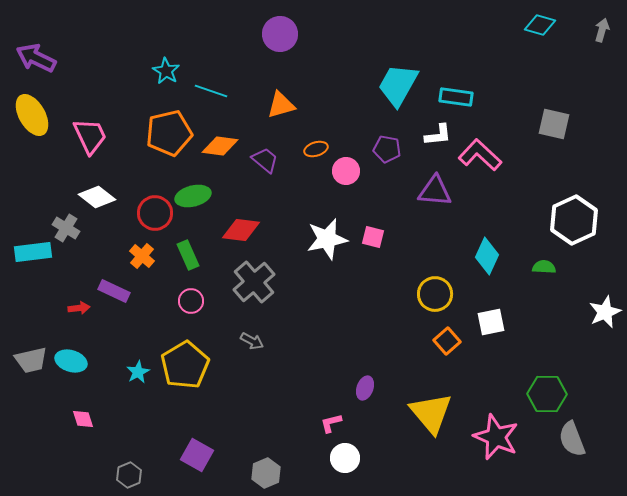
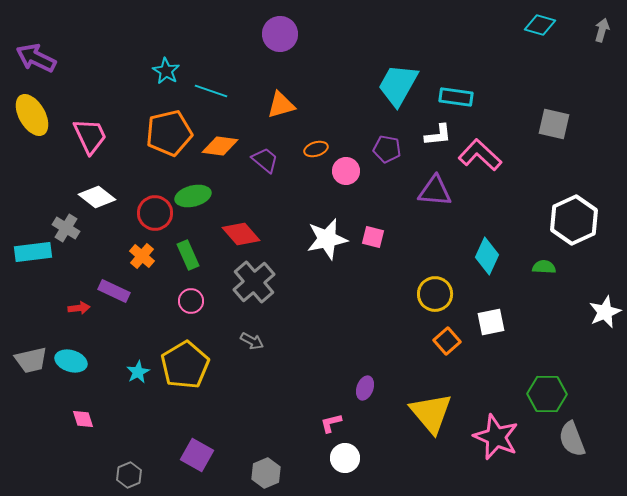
red diamond at (241, 230): moved 4 px down; rotated 42 degrees clockwise
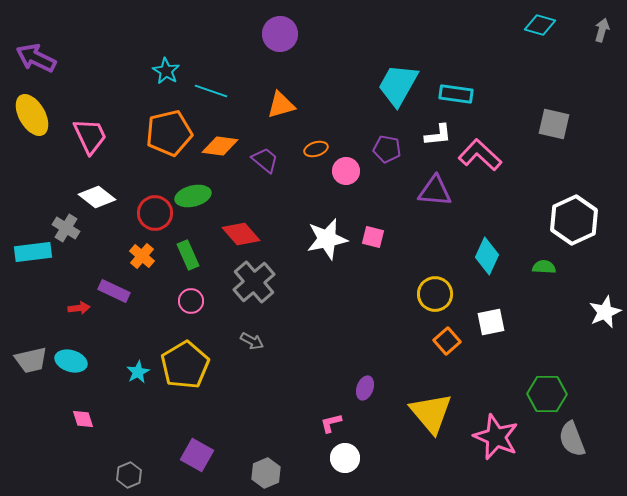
cyan rectangle at (456, 97): moved 3 px up
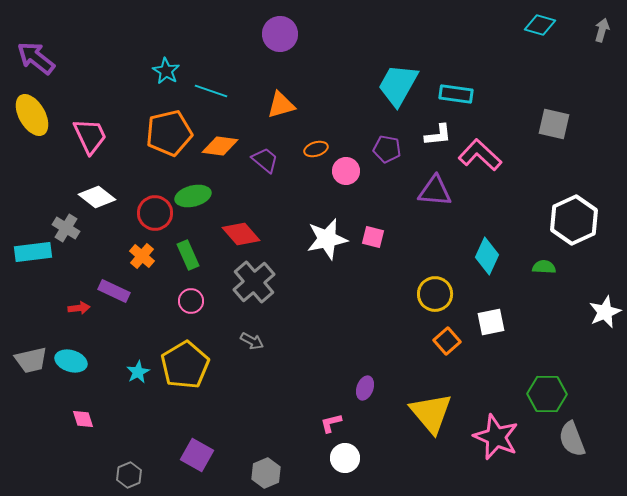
purple arrow at (36, 58): rotated 12 degrees clockwise
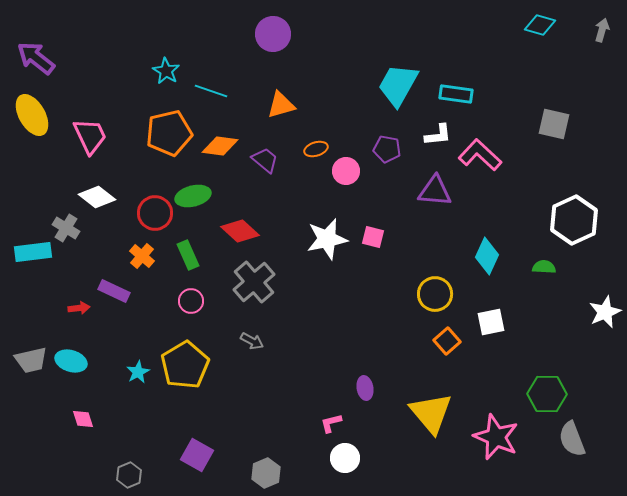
purple circle at (280, 34): moved 7 px left
red diamond at (241, 234): moved 1 px left, 3 px up; rotated 6 degrees counterclockwise
purple ellipse at (365, 388): rotated 30 degrees counterclockwise
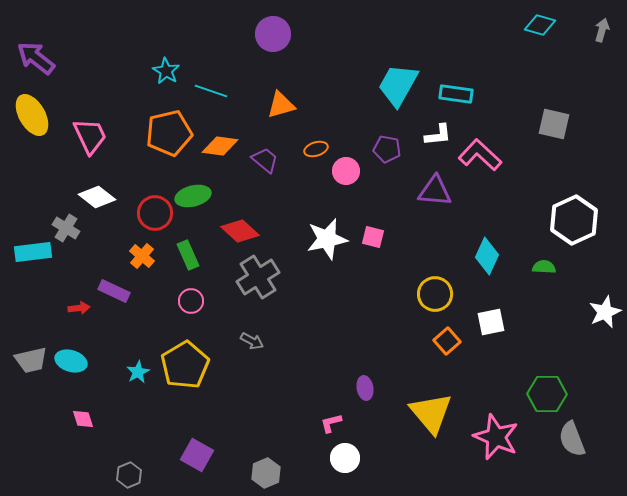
gray cross at (254, 282): moved 4 px right, 5 px up; rotated 9 degrees clockwise
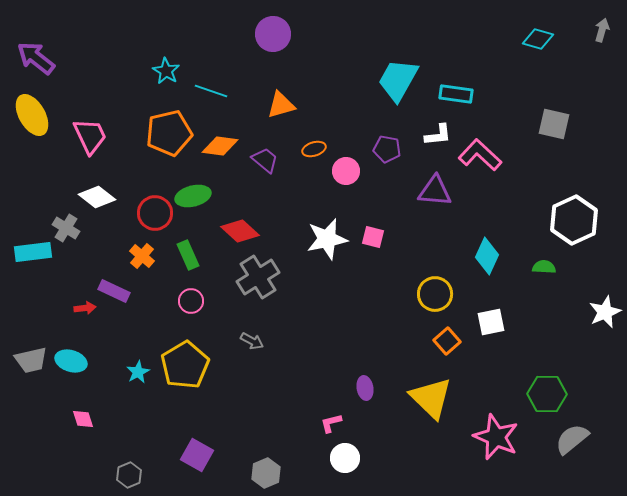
cyan diamond at (540, 25): moved 2 px left, 14 px down
cyan trapezoid at (398, 85): moved 5 px up
orange ellipse at (316, 149): moved 2 px left
red arrow at (79, 308): moved 6 px right
yellow triangle at (431, 413): moved 15 px up; rotated 6 degrees counterclockwise
gray semicircle at (572, 439): rotated 72 degrees clockwise
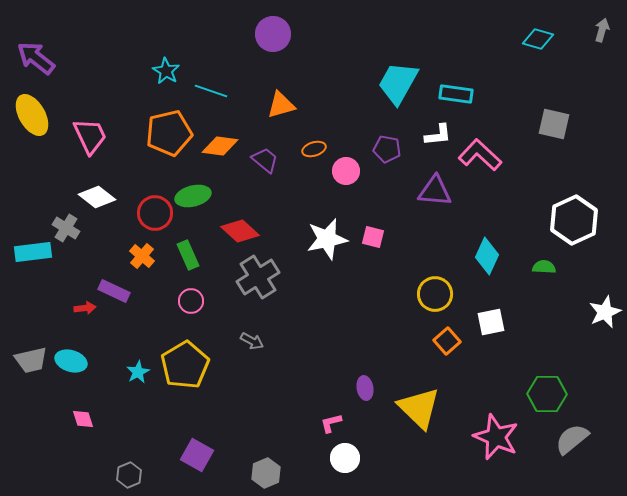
cyan trapezoid at (398, 80): moved 3 px down
yellow triangle at (431, 398): moved 12 px left, 10 px down
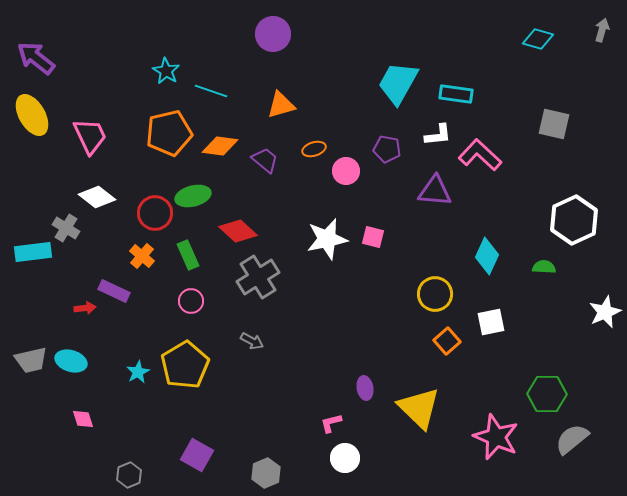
red diamond at (240, 231): moved 2 px left
